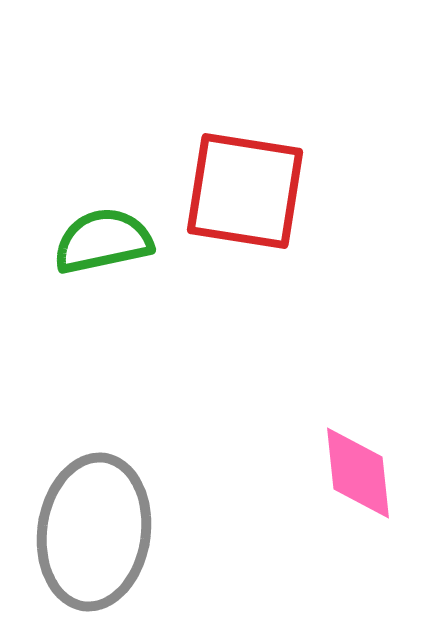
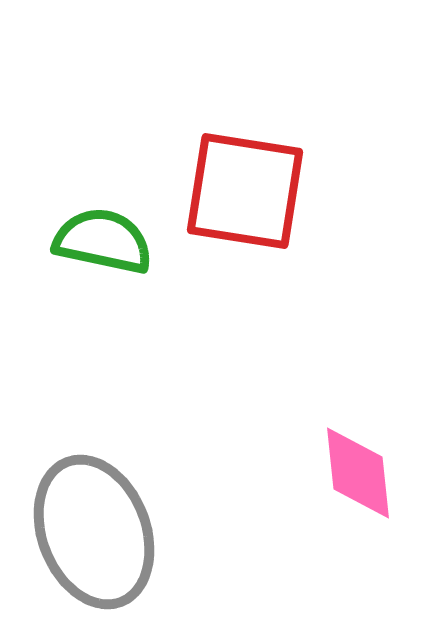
green semicircle: rotated 24 degrees clockwise
gray ellipse: rotated 29 degrees counterclockwise
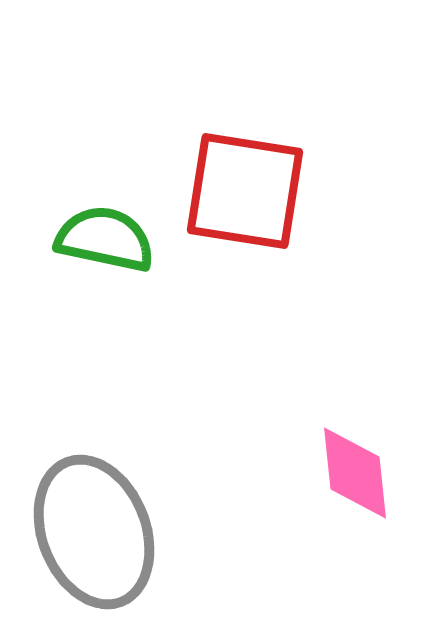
green semicircle: moved 2 px right, 2 px up
pink diamond: moved 3 px left
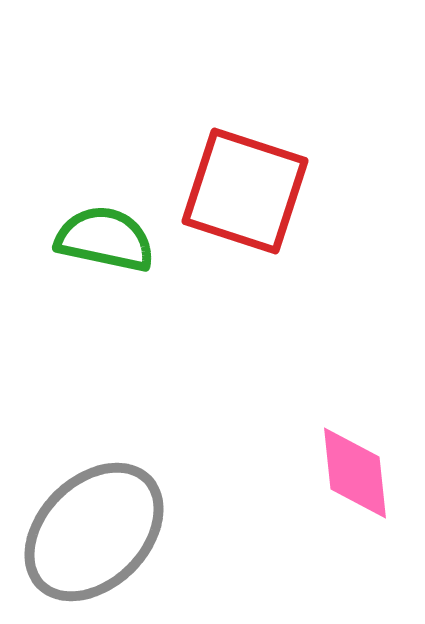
red square: rotated 9 degrees clockwise
gray ellipse: rotated 66 degrees clockwise
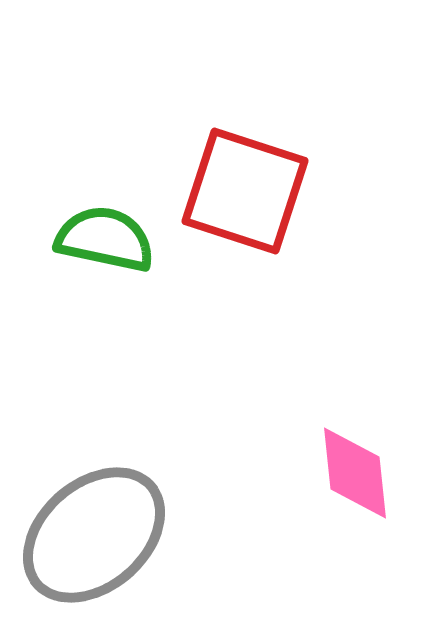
gray ellipse: moved 3 px down; rotated 4 degrees clockwise
